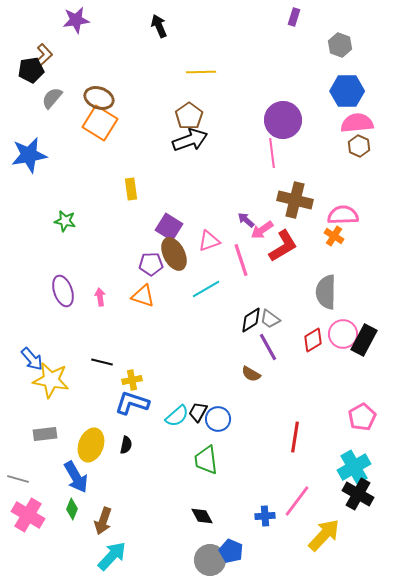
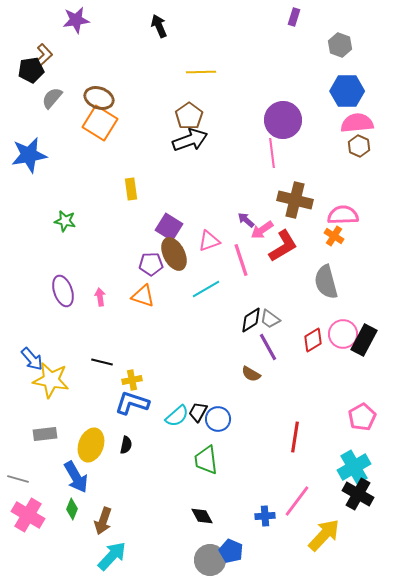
gray semicircle at (326, 292): moved 10 px up; rotated 16 degrees counterclockwise
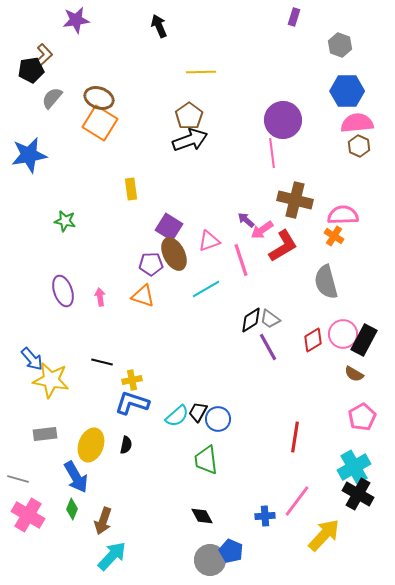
brown semicircle at (251, 374): moved 103 px right
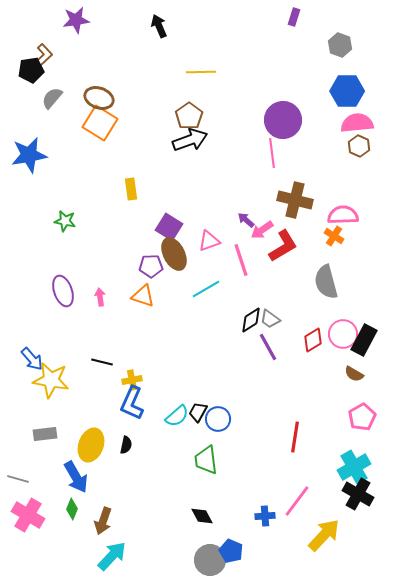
purple pentagon at (151, 264): moved 2 px down
blue L-shape at (132, 403): rotated 84 degrees counterclockwise
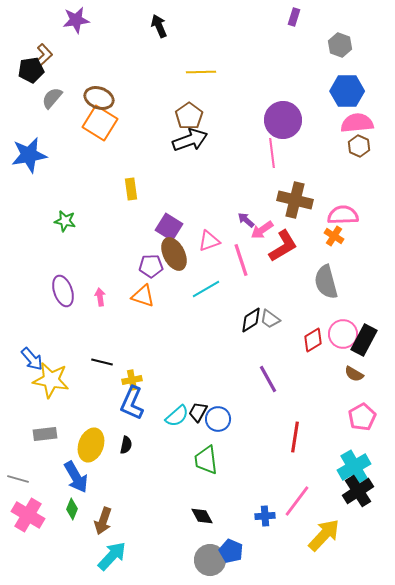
purple line at (268, 347): moved 32 px down
black cross at (358, 494): moved 3 px up; rotated 28 degrees clockwise
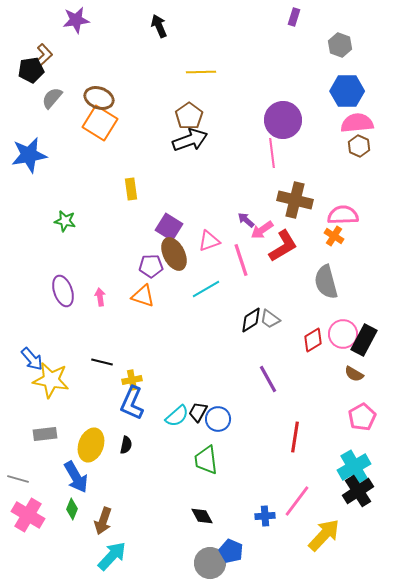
gray circle at (210, 560): moved 3 px down
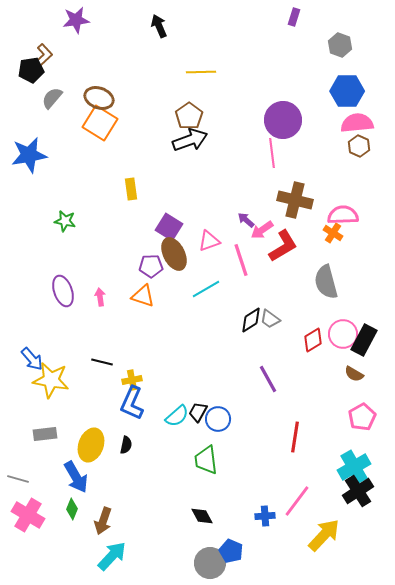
orange cross at (334, 236): moved 1 px left, 3 px up
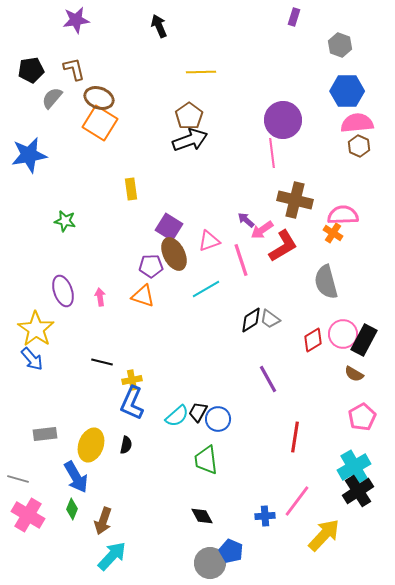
brown L-shape at (43, 56): moved 31 px right, 13 px down; rotated 60 degrees counterclockwise
yellow star at (51, 380): moved 15 px left, 51 px up; rotated 24 degrees clockwise
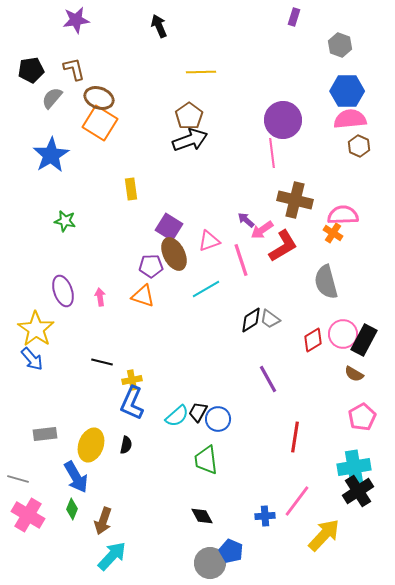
pink semicircle at (357, 123): moved 7 px left, 4 px up
blue star at (29, 155): moved 22 px right; rotated 21 degrees counterclockwise
cyan cross at (354, 467): rotated 20 degrees clockwise
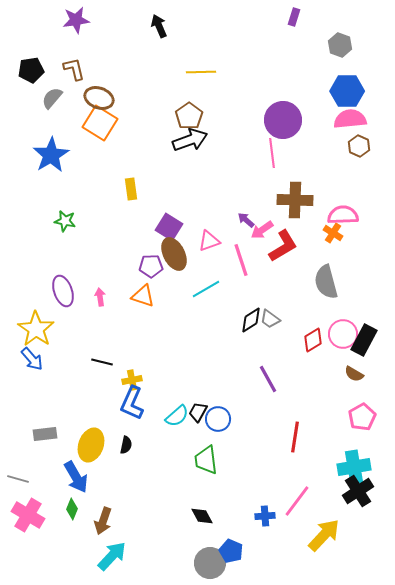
brown cross at (295, 200): rotated 12 degrees counterclockwise
